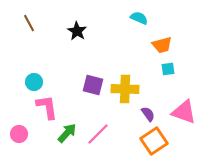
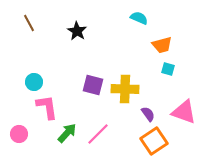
cyan square: rotated 24 degrees clockwise
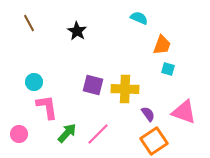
orange trapezoid: rotated 55 degrees counterclockwise
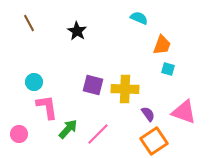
green arrow: moved 1 px right, 4 px up
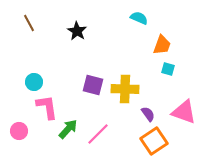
pink circle: moved 3 px up
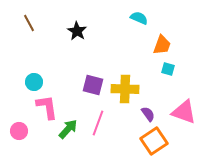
pink line: moved 11 px up; rotated 25 degrees counterclockwise
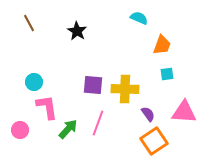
cyan square: moved 1 px left, 5 px down; rotated 24 degrees counterclockwise
purple square: rotated 10 degrees counterclockwise
pink triangle: rotated 16 degrees counterclockwise
pink circle: moved 1 px right, 1 px up
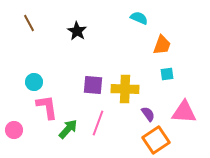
pink circle: moved 6 px left
orange square: moved 2 px right, 1 px up
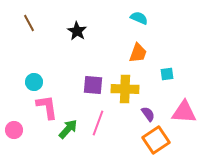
orange trapezoid: moved 24 px left, 8 px down
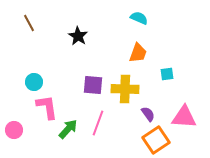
black star: moved 1 px right, 5 px down
pink triangle: moved 5 px down
